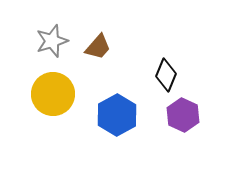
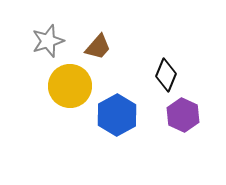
gray star: moved 4 px left
yellow circle: moved 17 px right, 8 px up
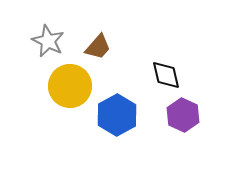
gray star: rotated 28 degrees counterclockwise
black diamond: rotated 36 degrees counterclockwise
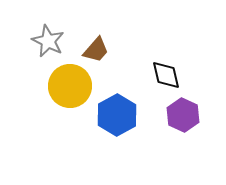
brown trapezoid: moved 2 px left, 3 px down
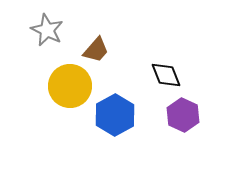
gray star: moved 1 px left, 11 px up
black diamond: rotated 8 degrees counterclockwise
blue hexagon: moved 2 px left
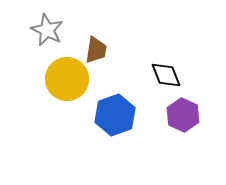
brown trapezoid: rotated 32 degrees counterclockwise
yellow circle: moved 3 px left, 7 px up
blue hexagon: rotated 9 degrees clockwise
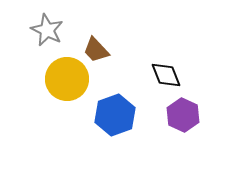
brown trapezoid: rotated 128 degrees clockwise
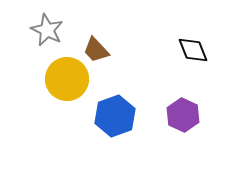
black diamond: moved 27 px right, 25 px up
blue hexagon: moved 1 px down
